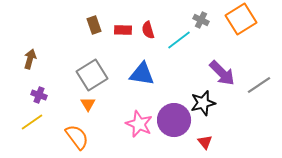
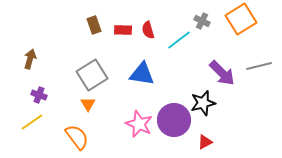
gray cross: moved 1 px right, 1 px down
gray line: moved 19 px up; rotated 20 degrees clockwise
red triangle: rotated 42 degrees clockwise
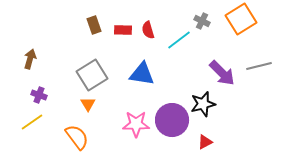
black star: moved 1 px down
purple circle: moved 2 px left
pink star: moved 3 px left; rotated 24 degrees counterclockwise
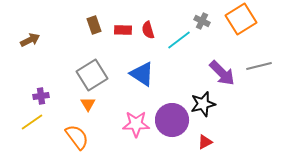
brown arrow: moved 19 px up; rotated 48 degrees clockwise
blue triangle: rotated 24 degrees clockwise
purple cross: moved 2 px right, 1 px down; rotated 28 degrees counterclockwise
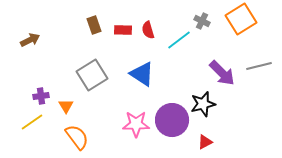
orange triangle: moved 22 px left, 2 px down
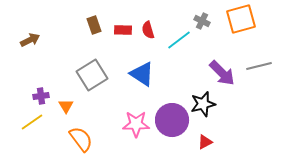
orange square: rotated 16 degrees clockwise
orange semicircle: moved 4 px right, 2 px down
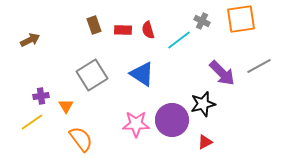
orange square: rotated 8 degrees clockwise
gray line: rotated 15 degrees counterclockwise
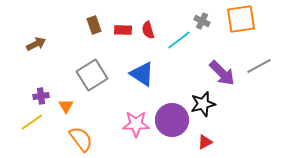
brown arrow: moved 6 px right, 4 px down
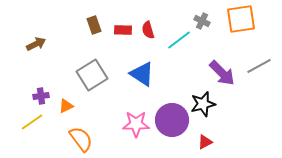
orange triangle: rotated 35 degrees clockwise
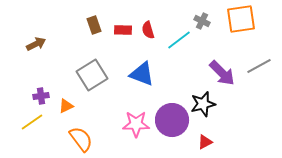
blue triangle: rotated 12 degrees counterclockwise
